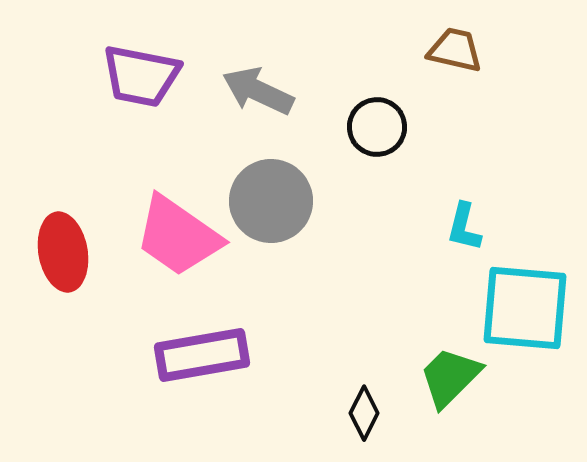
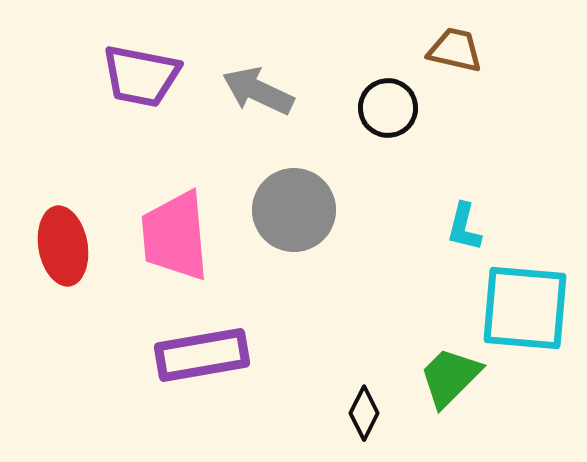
black circle: moved 11 px right, 19 px up
gray circle: moved 23 px right, 9 px down
pink trapezoid: moved 3 px left; rotated 50 degrees clockwise
red ellipse: moved 6 px up
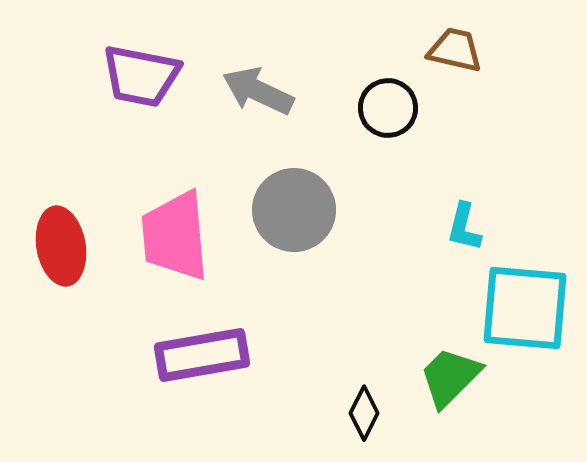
red ellipse: moved 2 px left
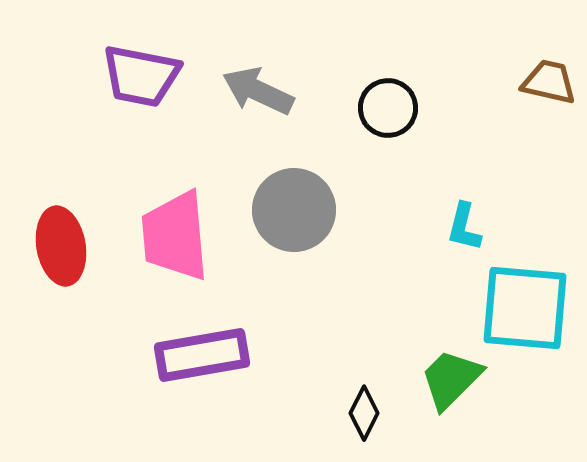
brown trapezoid: moved 94 px right, 32 px down
green trapezoid: moved 1 px right, 2 px down
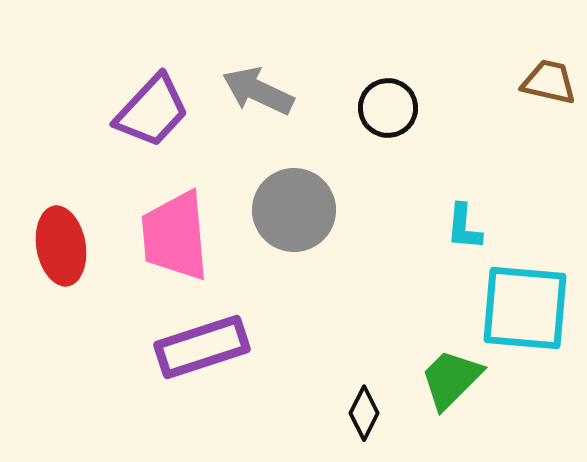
purple trapezoid: moved 11 px right, 35 px down; rotated 58 degrees counterclockwise
cyan L-shape: rotated 9 degrees counterclockwise
purple rectangle: moved 8 px up; rotated 8 degrees counterclockwise
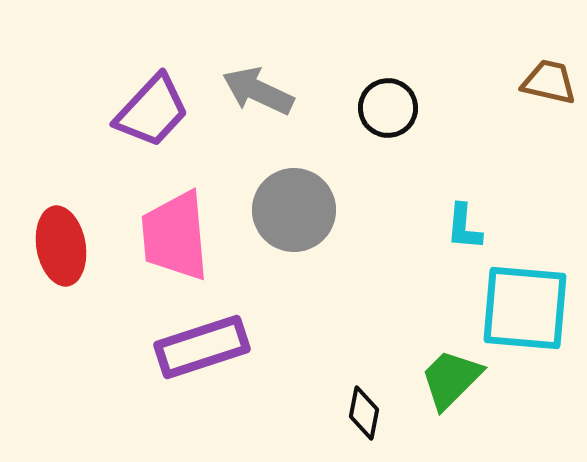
black diamond: rotated 16 degrees counterclockwise
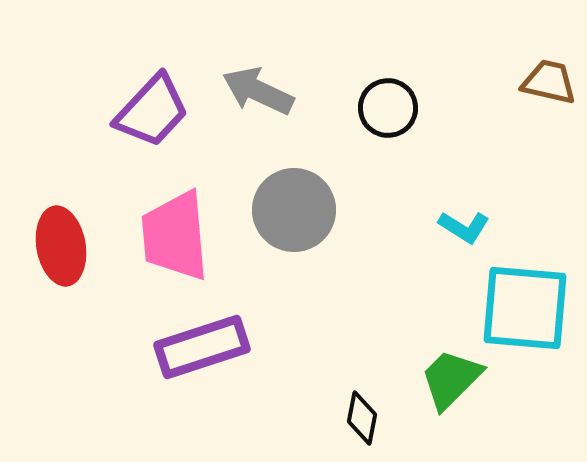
cyan L-shape: rotated 63 degrees counterclockwise
black diamond: moved 2 px left, 5 px down
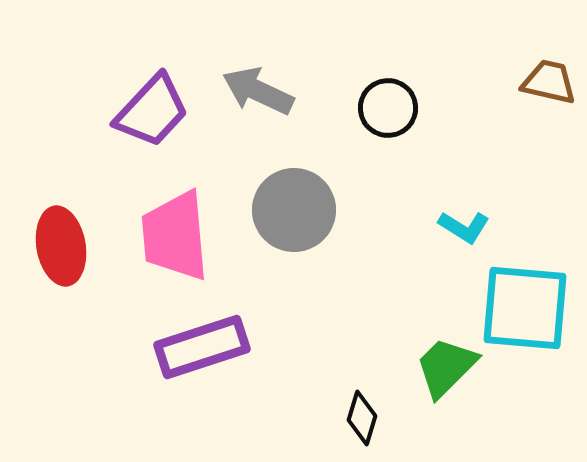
green trapezoid: moved 5 px left, 12 px up
black diamond: rotated 6 degrees clockwise
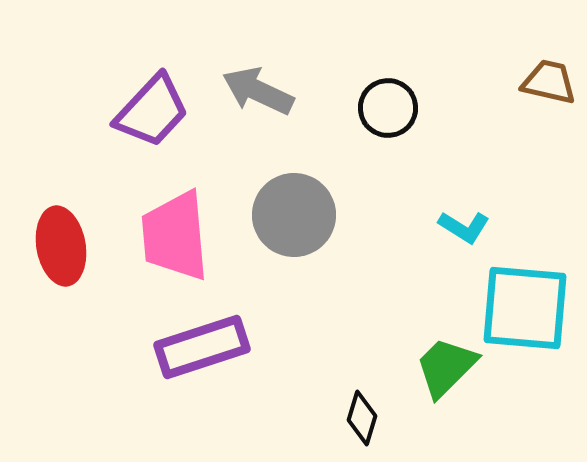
gray circle: moved 5 px down
